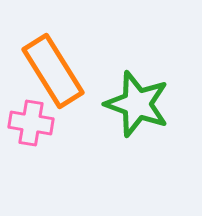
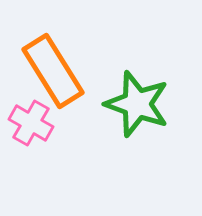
pink cross: rotated 21 degrees clockwise
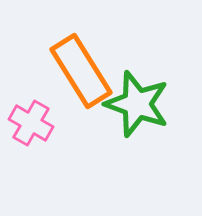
orange rectangle: moved 28 px right
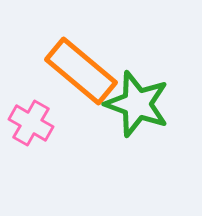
orange rectangle: rotated 18 degrees counterclockwise
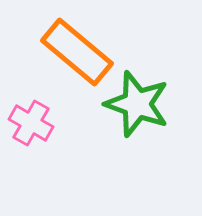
orange rectangle: moved 4 px left, 19 px up
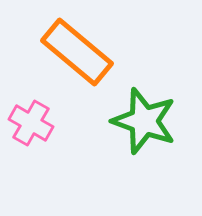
green star: moved 7 px right, 17 px down
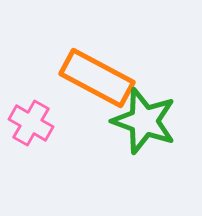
orange rectangle: moved 20 px right, 26 px down; rotated 12 degrees counterclockwise
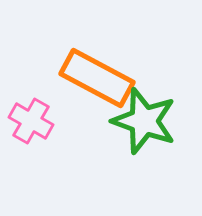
pink cross: moved 2 px up
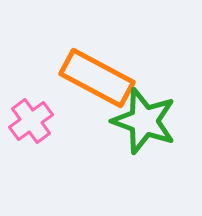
pink cross: rotated 24 degrees clockwise
